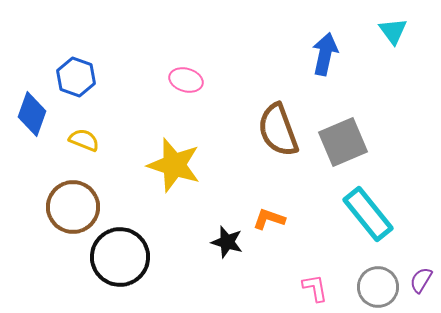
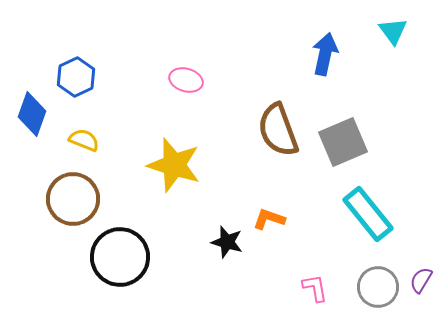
blue hexagon: rotated 15 degrees clockwise
brown circle: moved 8 px up
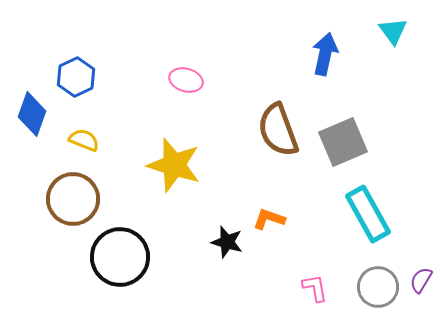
cyan rectangle: rotated 10 degrees clockwise
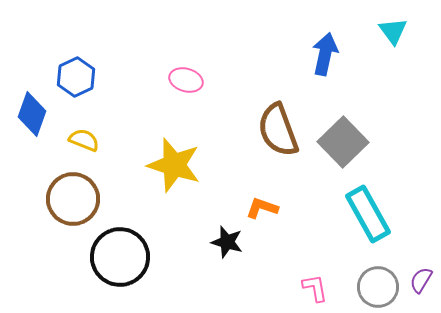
gray square: rotated 21 degrees counterclockwise
orange L-shape: moved 7 px left, 11 px up
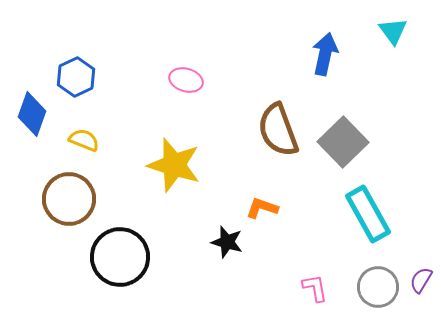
brown circle: moved 4 px left
